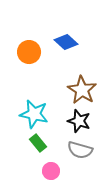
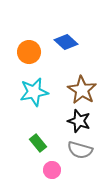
cyan star: moved 22 px up; rotated 24 degrees counterclockwise
pink circle: moved 1 px right, 1 px up
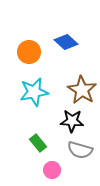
black star: moved 7 px left; rotated 15 degrees counterclockwise
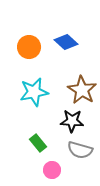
orange circle: moved 5 px up
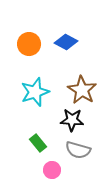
blue diamond: rotated 15 degrees counterclockwise
orange circle: moved 3 px up
cyan star: moved 1 px right; rotated 8 degrees counterclockwise
black star: moved 1 px up
gray semicircle: moved 2 px left
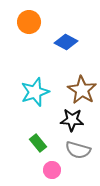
orange circle: moved 22 px up
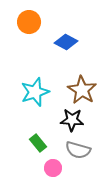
pink circle: moved 1 px right, 2 px up
